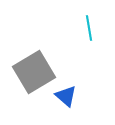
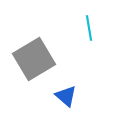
gray square: moved 13 px up
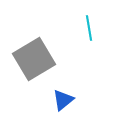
blue triangle: moved 3 px left, 4 px down; rotated 40 degrees clockwise
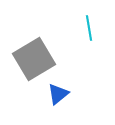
blue triangle: moved 5 px left, 6 px up
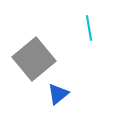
gray square: rotated 9 degrees counterclockwise
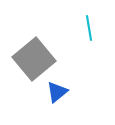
blue triangle: moved 1 px left, 2 px up
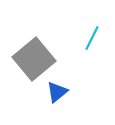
cyan line: moved 3 px right, 10 px down; rotated 35 degrees clockwise
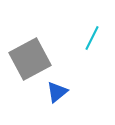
gray square: moved 4 px left; rotated 12 degrees clockwise
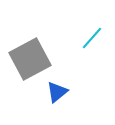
cyan line: rotated 15 degrees clockwise
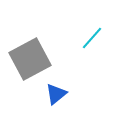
blue triangle: moved 1 px left, 2 px down
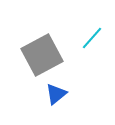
gray square: moved 12 px right, 4 px up
